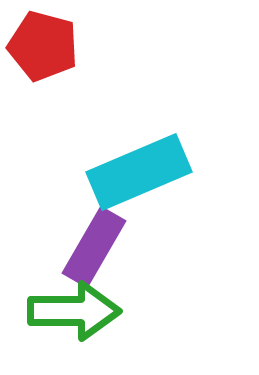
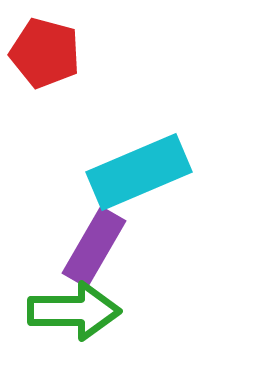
red pentagon: moved 2 px right, 7 px down
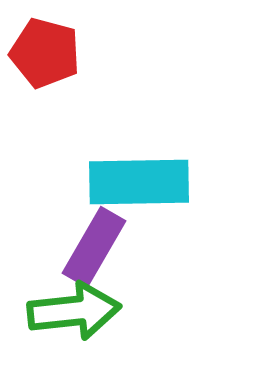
cyan rectangle: moved 10 px down; rotated 22 degrees clockwise
green arrow: rotated 6 degrees counterclockwise
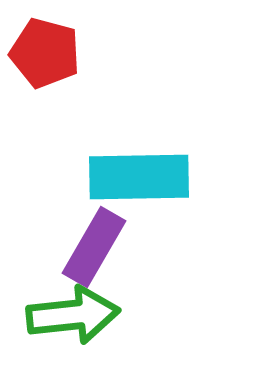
cyan rectangle: moved 5 px up
green arrow: moved 1 px left, 4 px down
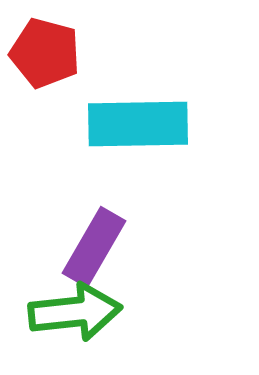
cyan rectangle: moved 1 px left, 53 px up
green arrow: moved 2 px right, 3 px up
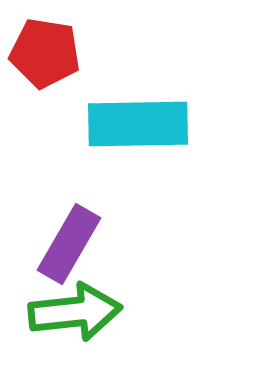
red pentagon: rotated 6 degrees counterclockwise
purple rectangle: moved 25 px left, 3 px up
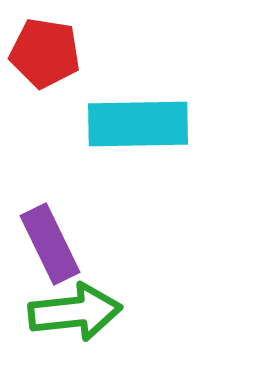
purple rectangle: moved 19 px left; rotated 56 degrees counterclockwise
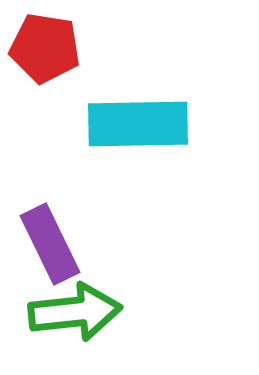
red pentagon: moved 5 px up
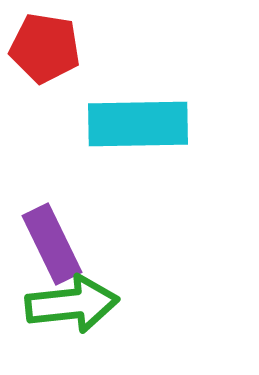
purple rectangle: moved 2 px right
green arrow: moved 3 px left, 8 px up
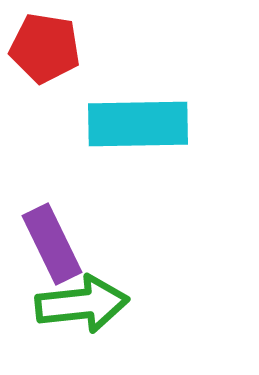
green arrow: moved 10 px right
